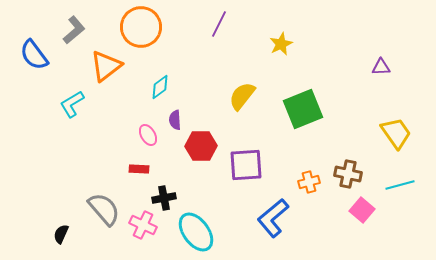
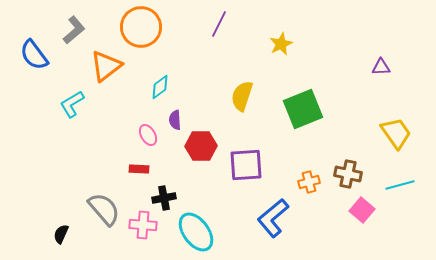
yellow semicircle: rotated 20 degrees counterclockwise
pink cross: rotated 20 degrees counterclockwise
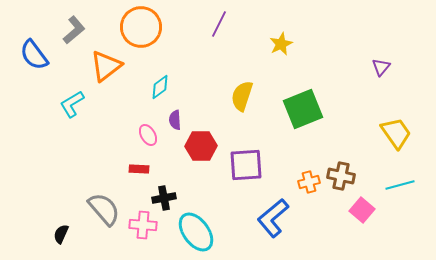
purple triangle: rotated 48 degrees counterclockwise
brown cross: moved 7 px left, 2 px down
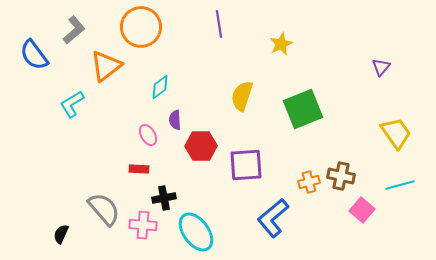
purple line: rotated 36 degrees counterclockwise
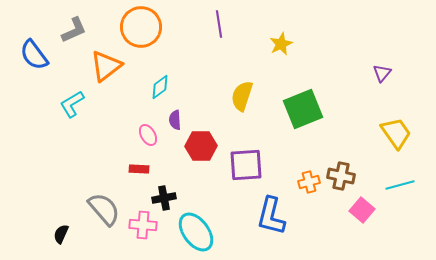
gray L-shape: rotated 16 degrees clockwise
purple triangle: moved 1 px right, 6 px down
blue L-shape: moved 2 px left, 2 px up; rotated 36 degrees counterclockwise
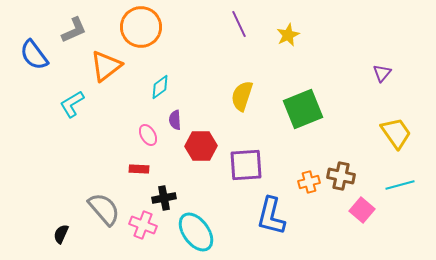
purple line: moved 20 px right; rotated 16 degrees counterclockwise
yellow star: moved 7 px right, 9 px up
pink cross: rotated 16 degrees clockwise
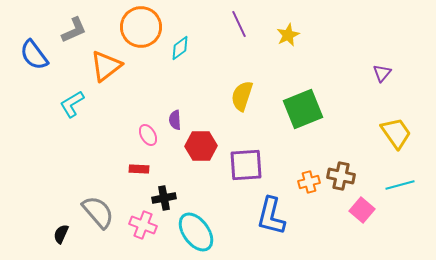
cyan diamond: moved 20 px right, 39 px up
gray semicircle: moved 6 px left, 3 px down
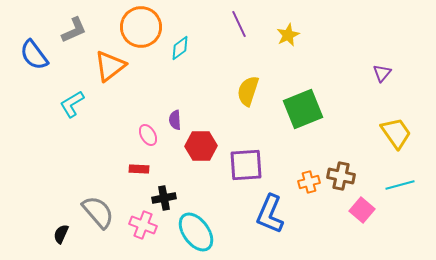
orange triangle: moved 4 px right
yellow semicircle: moved 6 px right, 5 px up
blue L-shape: moved 1 px left, 2 px up; rotated 9 degrees clockwise
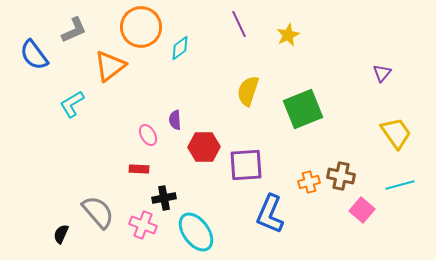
red hexagon: moved 3 px right, 1 px down
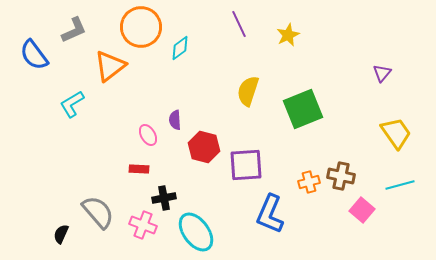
red hexagon: rotated 16 degrees clockwise
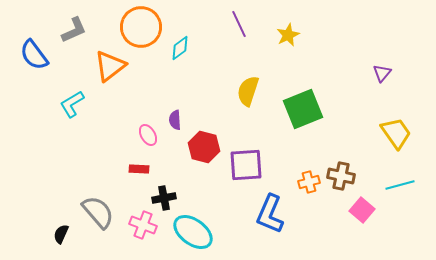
cyan ellipse: moved 3 px left; rotated 18 degrees counterclockwise
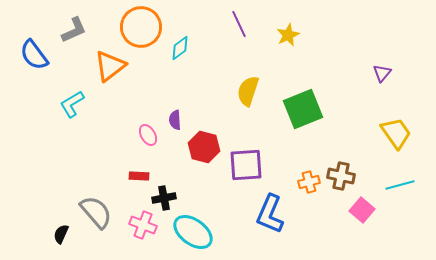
red rectangle: moved 7 px down
gray semicircle: moved 2 px left
